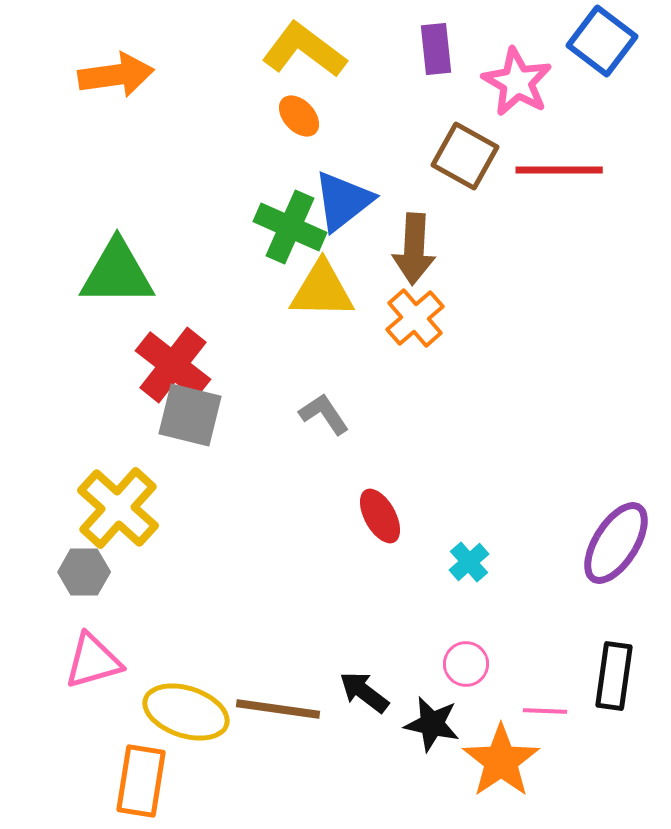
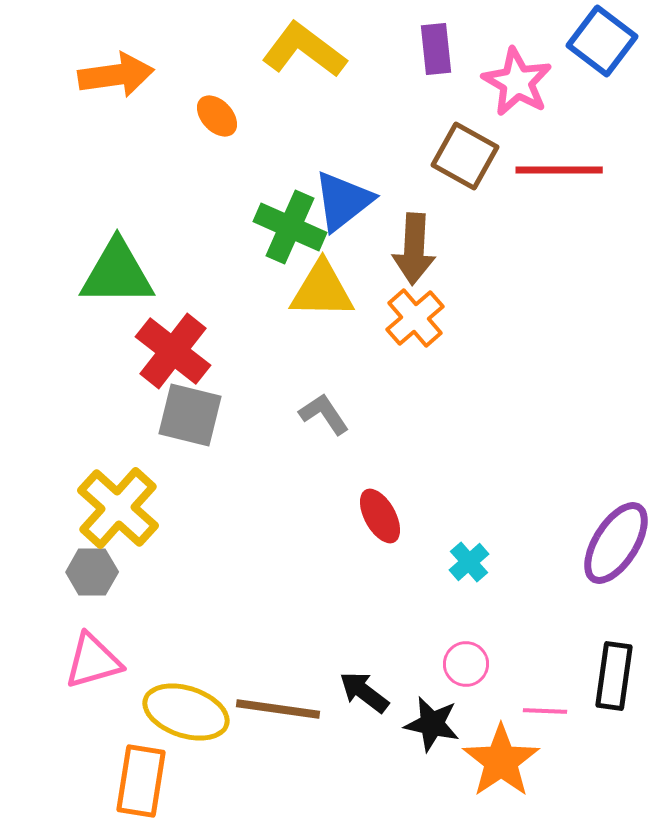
orange ellipse: moved 82 px left
red cross: moved 14 px up
gray hexagon: moved 8 px right
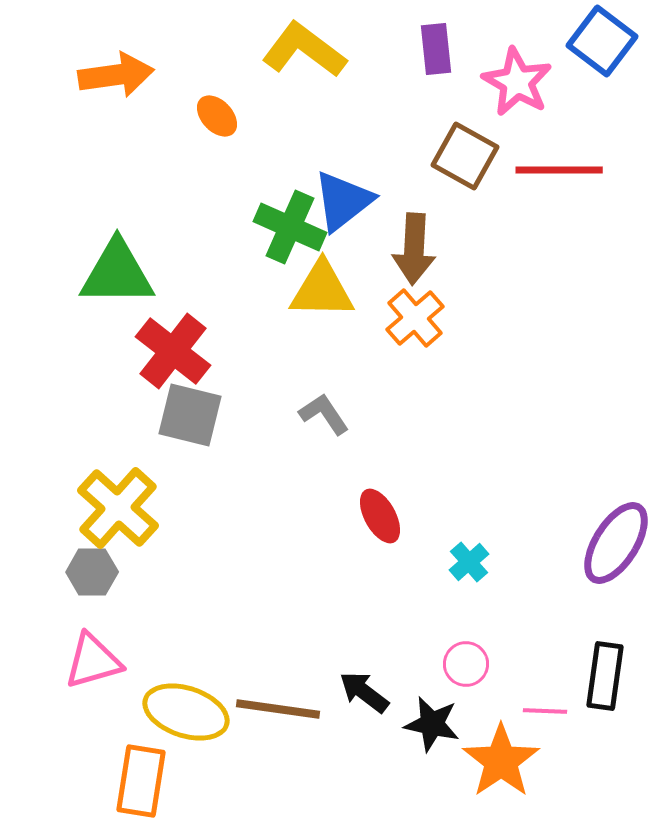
black rectangle: moved 9 px left
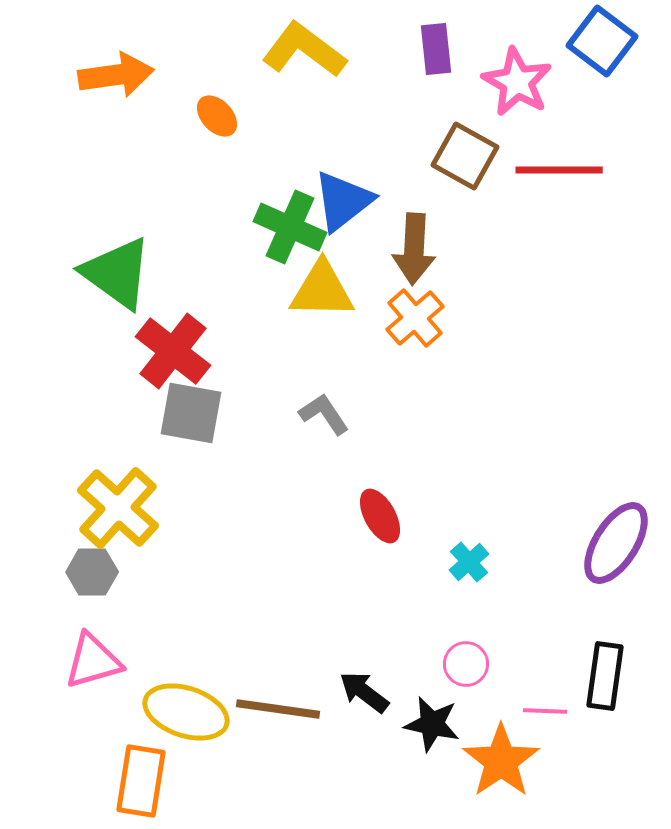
green triangle: rotated 36 degrees clockwise
gray square: moved 1 px right, 2 px up; rotated 4 degrees counterclockwise
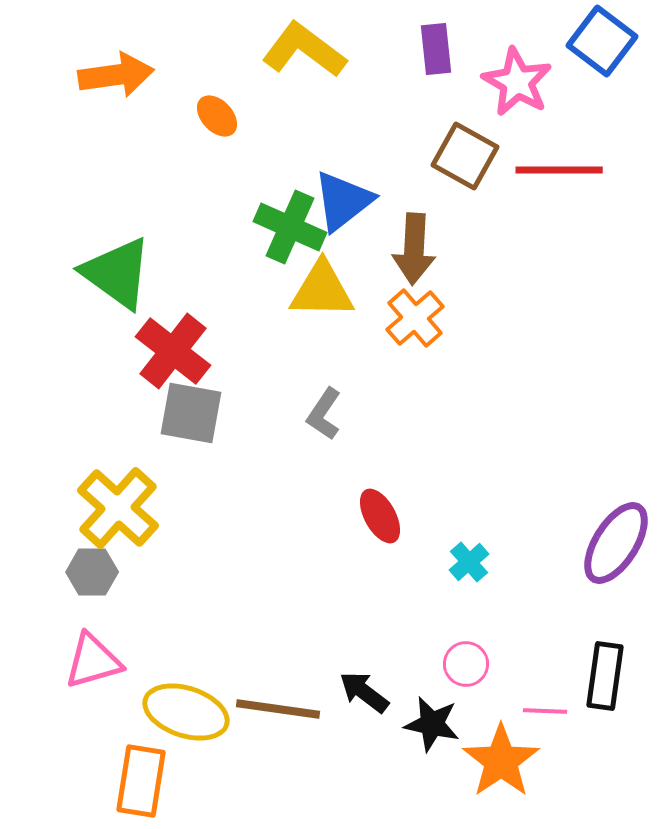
gray L-shape: rotated 112 degrees counterclockwise
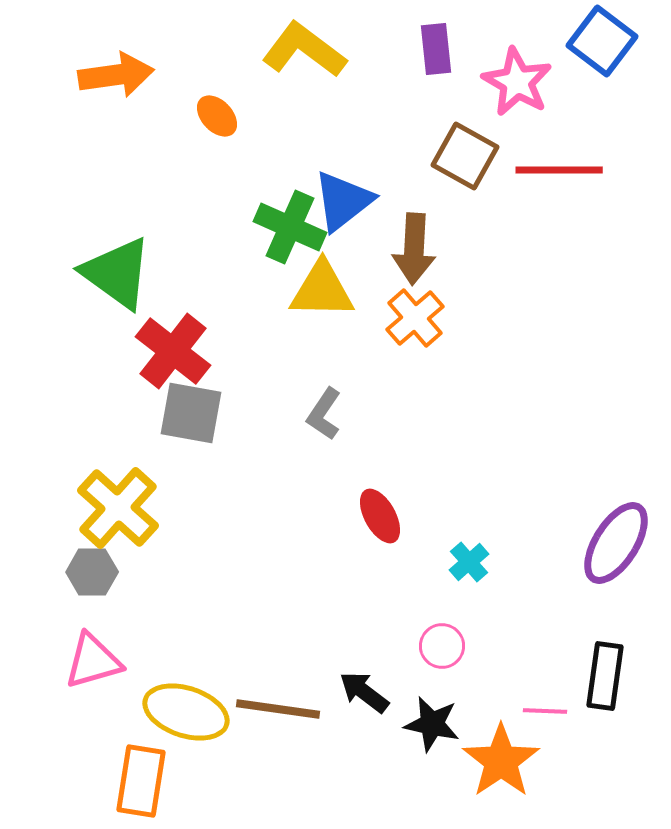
pink circle: moved 24 px left, 18 px up
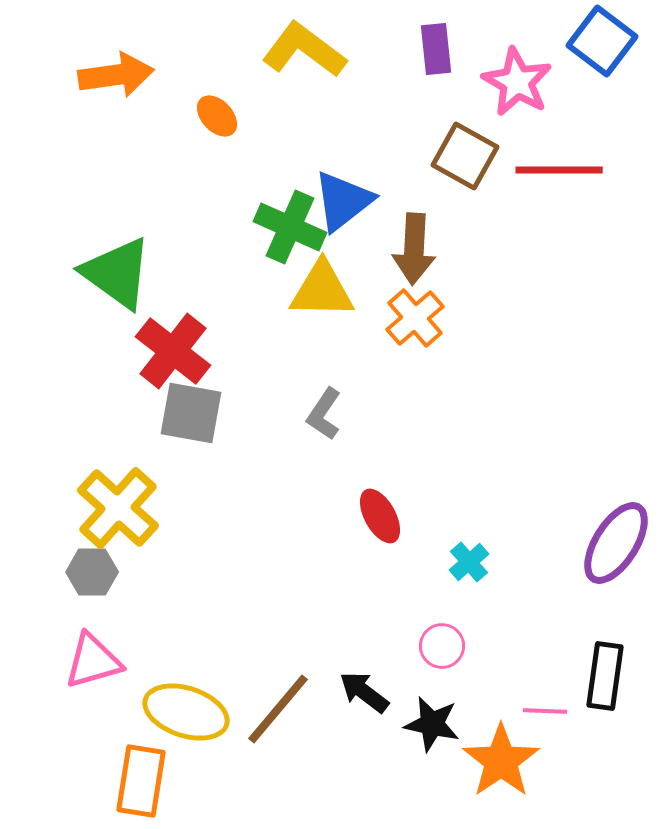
brown line: rotated 58 degrees counterclockwise
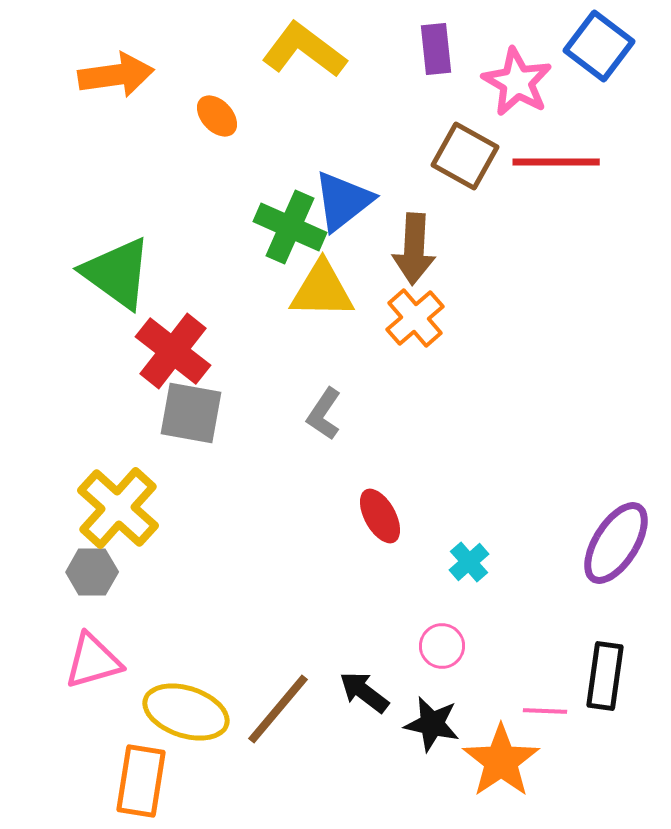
blue square: moved 3 px left, 5 px down
red line: moved 3 px left, 8 px up
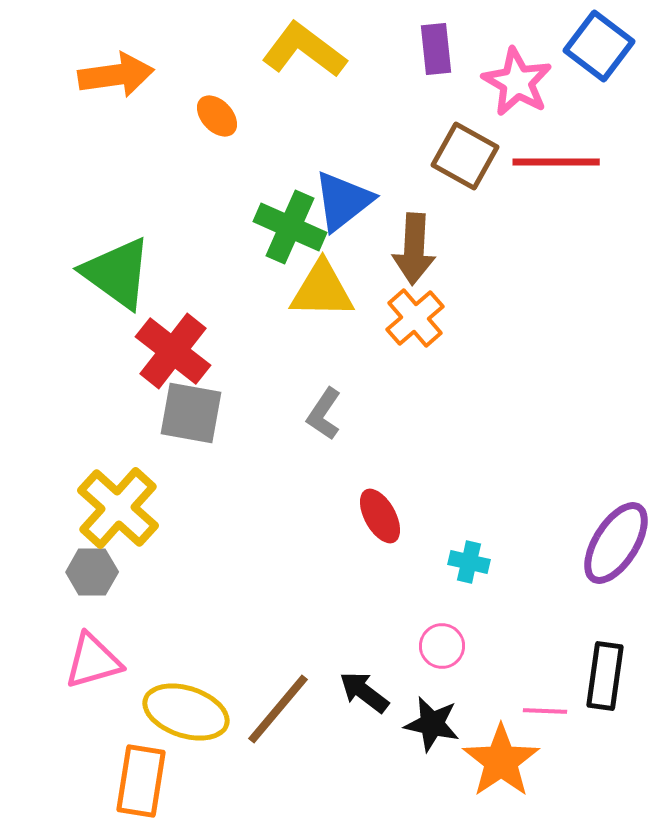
cyan cross: rotated 36 degrees counterclockwise
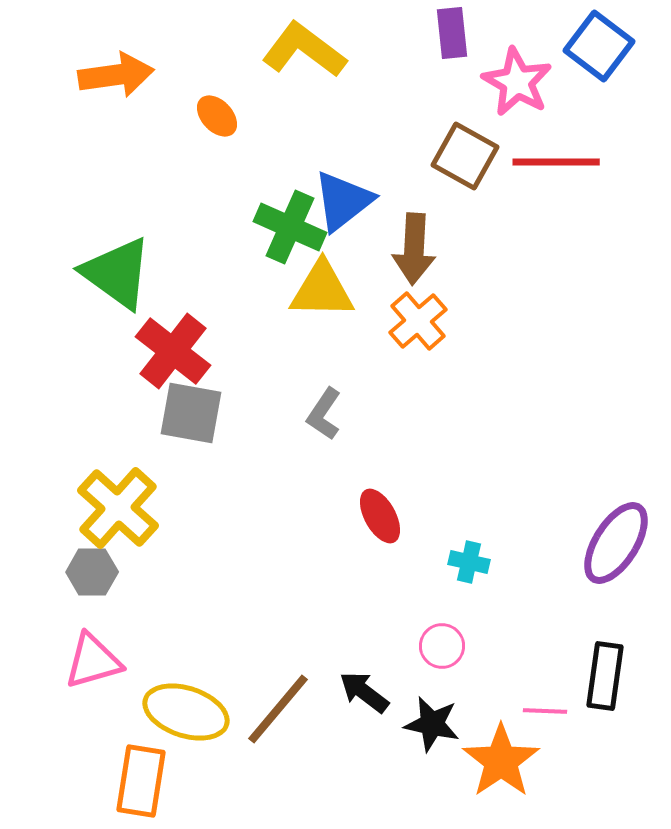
purple rectangle: moved 16 px right, 16 px up
orange cross: moved 3 px right, 3 px down
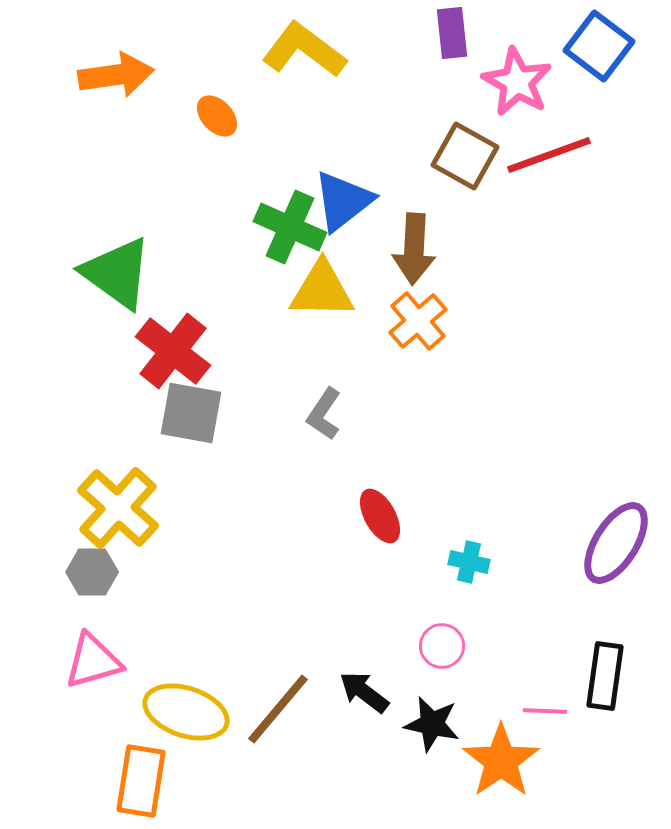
red line: moved 7 px left, 7 px up; rotated 20 degrees counterclockwise
